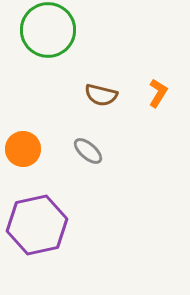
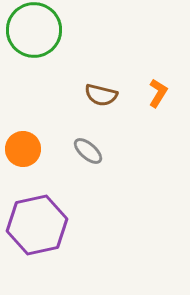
green circle: moved 14 px left
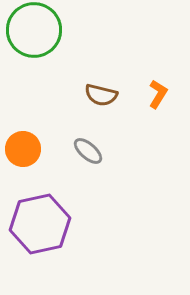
orange L-shape: moved 1 px down
purple hexagon: moved 3 px right, 1 px up
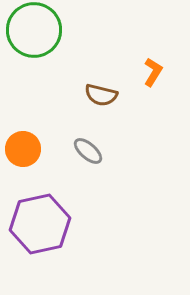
orange L-shape: moved 5 px left, 22 px up
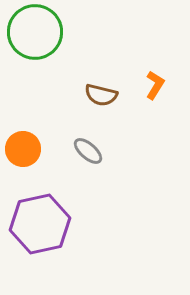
green circle: moved 1 px right, 2 px down
orange L-shape: moved 2 px right, 13 px down
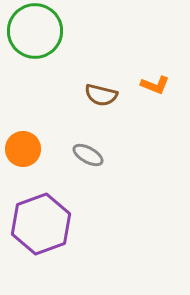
green circle: moved 1 px up
orange L-shape: rotated 80 degrees clockwise
gray ellipse: moved 4 px down; rotated 12 degrees counterclockwise
purple hexagon: moved 1 px right; rotated 8 degrees counterclockwise
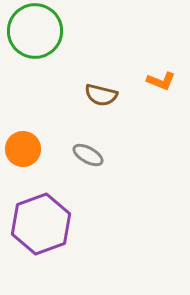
orange L-shape: moved 6 px right, 4 px up
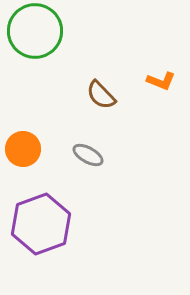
brown semicircle: rotated 32 degrees clockwise
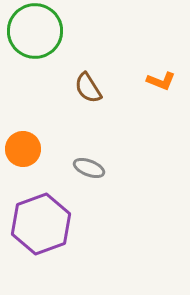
brown semicircle: moved 13 px left, 7 px up; rotated 12 degrees clockwise
gray ellipse: moved 1 px right, 13 px down; rotated 8 degrees counterclockwise
